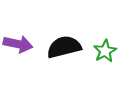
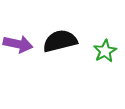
black semicircle: moved 4 px left, 6 px up
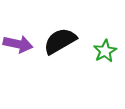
black semicircle: rotated 16 degrees counterclockwise
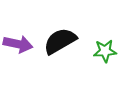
green star: rotated 25 degrees clockwise
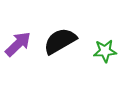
purple arrow: rotated 56 degrees counterclockwise
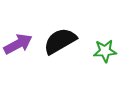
purple arrow: rotated 16 degrees clockwise
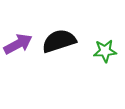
black semicircle: moved 1 px left; rotated 12 degrees clockwise
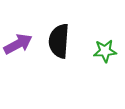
black semicircle: rotated 68 degrees counterclockwise
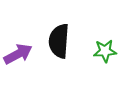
purple arrow: moved 10 px down
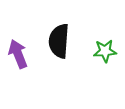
purple arrow: rotated 84 degrees counterclockwise
